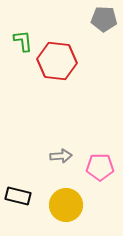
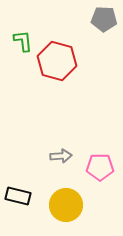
red hexagon: rotated 9 degrees clockwise
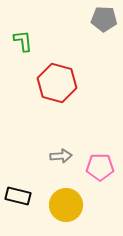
red hexagon: moved 22 px down
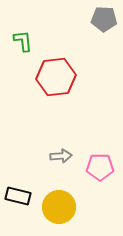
red hexagon: moved 1 px left, 6 px up; rotated 21 degrees counterclockwise
yellow circle: moved 7 px left, 2 px down
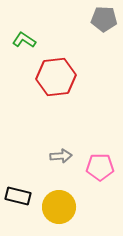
green L-shape: moved 1 px right, 1 px up; rotated 50 degrees counterclockwise
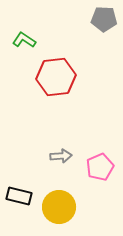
pink pentagon: rotated 24 degrees counterclockwise
black rectangle: moved 1 px right
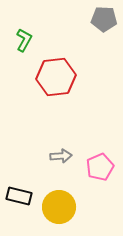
green L-shape: rotated 85 degrees clockwise
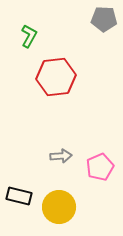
green L-shape: moved 5 px right, 4 px up
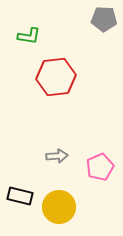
green L-shape: rotated 70 degrees clockwise
gray arrow: moved 4 px left
black rectangle: moved 1 px right
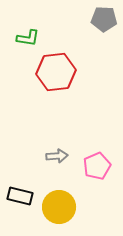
green L-shape: moved 1 px left, 2 px down
red hexagon: moved 5 px up
pink pentagon: moved 3 px left, 1 px up
